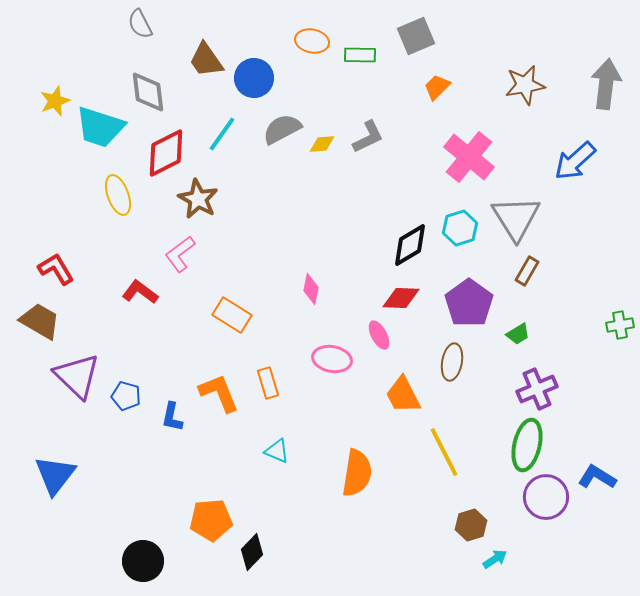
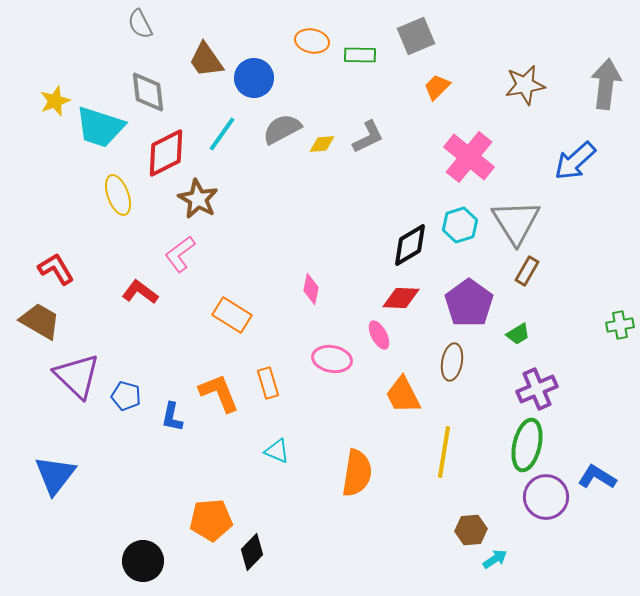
gray triangle at (516, 218): moved 4 px down
cyan hexagon at (460, 228): moved 3 px up
yellow line at (444, 452): rotated 36 degrees clockwise
brown hexagon at (471, 525): moved 5 px down; rotated 12 degrees clockwise
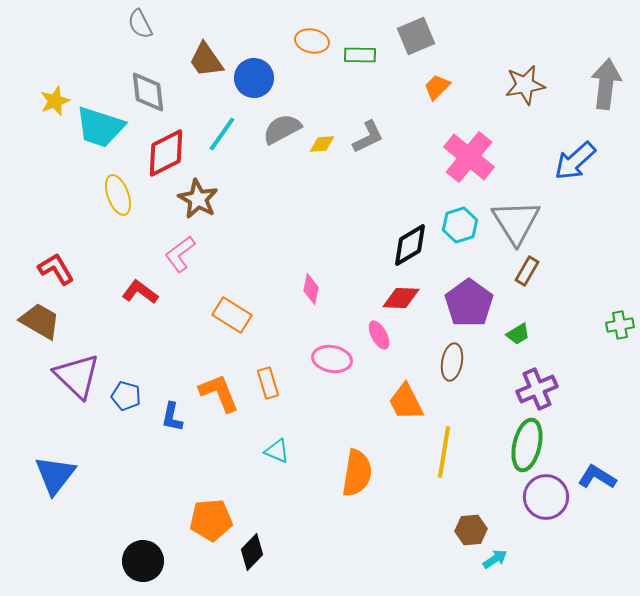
orange trapezoid at (403, 395): moved 3 px right, 7 px down
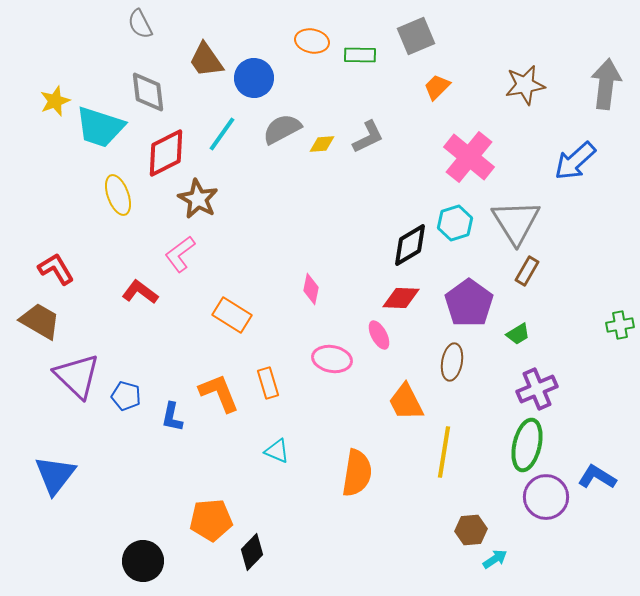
cyan hexagon at (460, 225): moved 5 px left, 2 px up
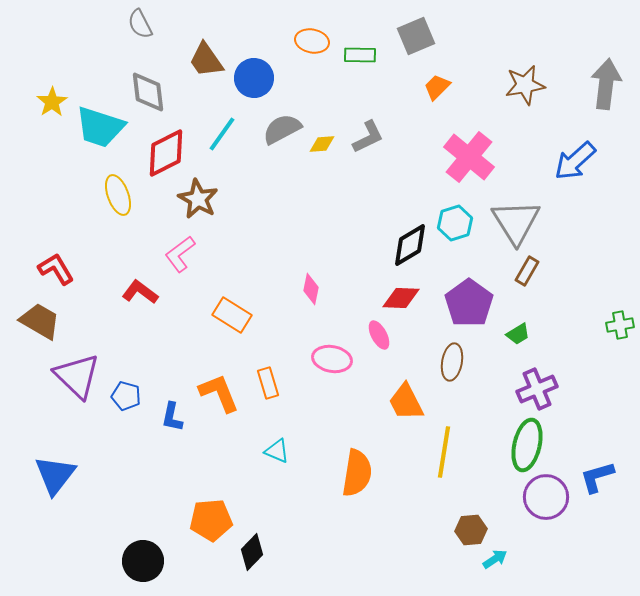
yellow star at (55, 101): moved 3 px left, 1 px down; rotated 12 degrees counterclockwise
blue L-shape at (597, 477): rotated 48 degrees counterclockwise
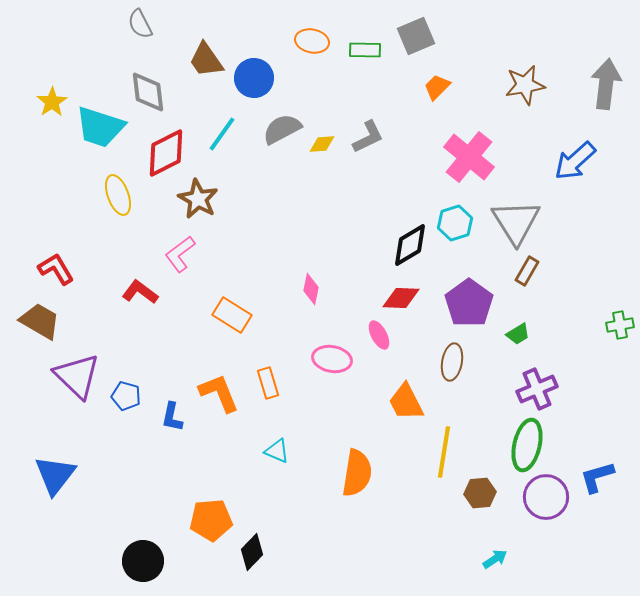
green rectangle at (360, 55): moved 5 px right, 5 px up
brown hexagon at (471, 530): moved 9 px right, 37 px up
